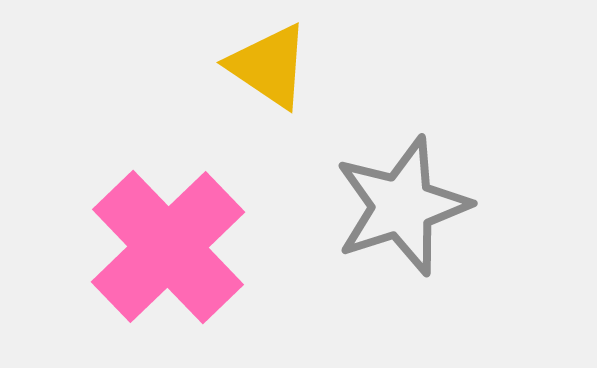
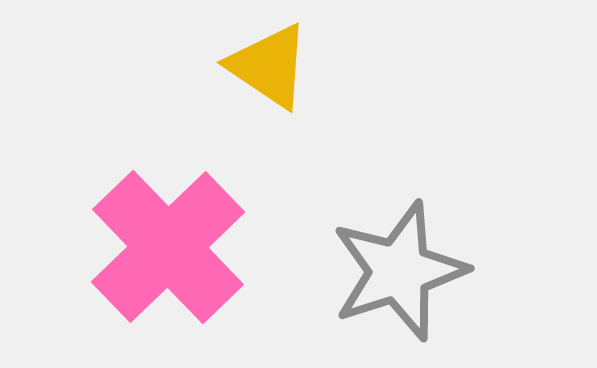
gray star: moved 3 px left, 65 px down
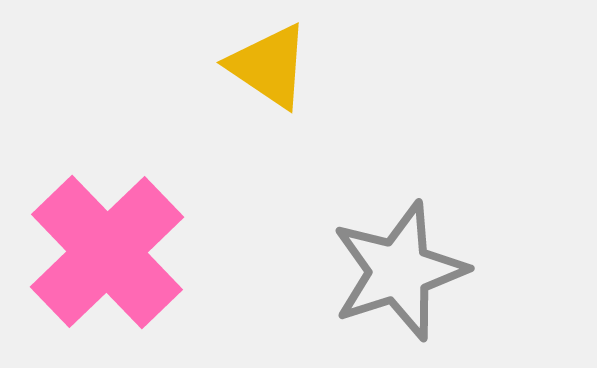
pink cross: moved 61 px left, 5 px down
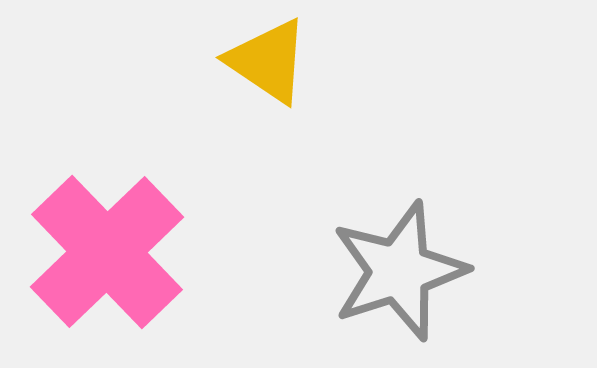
yellow triangle: moved 1 px left, 5 px up
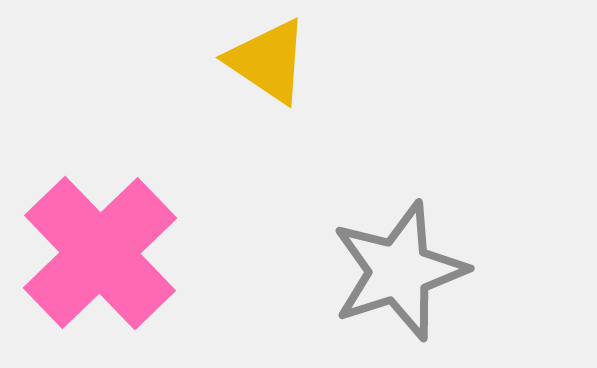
pink cross: moved 7 px left, 1 px down
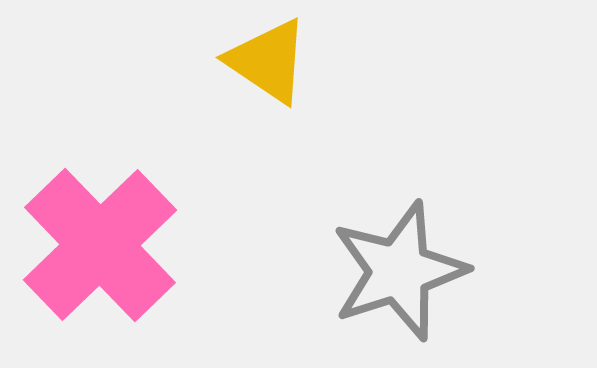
pink cross: moved 8 px up
